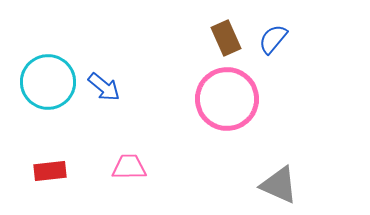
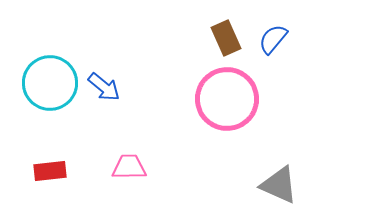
cyan circle: moved 2 px right, 1 px down
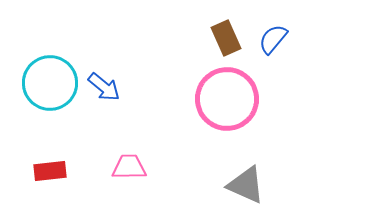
gray triangle: moved 33 px left
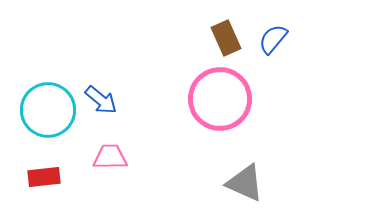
cyan circle: moved 2 px left, 27 px down
blue arrow: moved 3 px left, 13 px down
pink circle: moved 7 px left
pink trapezoid: moved 19 px left, 10 px up
red rectangle: moved 6 px left, 6 px down
gray triangle: moved 1 px left, 2 px up
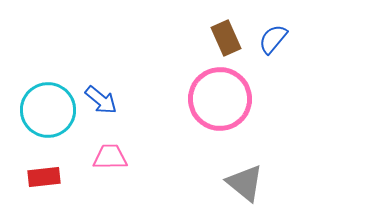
gray triangle: rotated 15 degrees clockwise
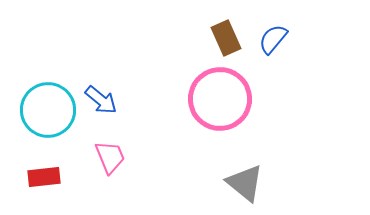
pink trapezoid: rotated 69 degrees clockwise
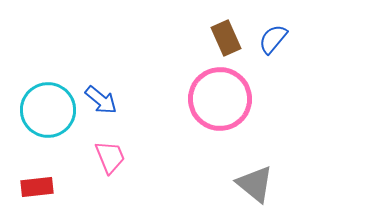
red rectangle: moved 7 px left, 10 px down
gray triangle: moved 10 px right, 1 px down
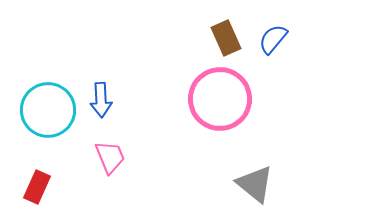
blue arrow: rotated 48 degrees clockwise
red rectangle: rotated 60 degrees counterclockwise
